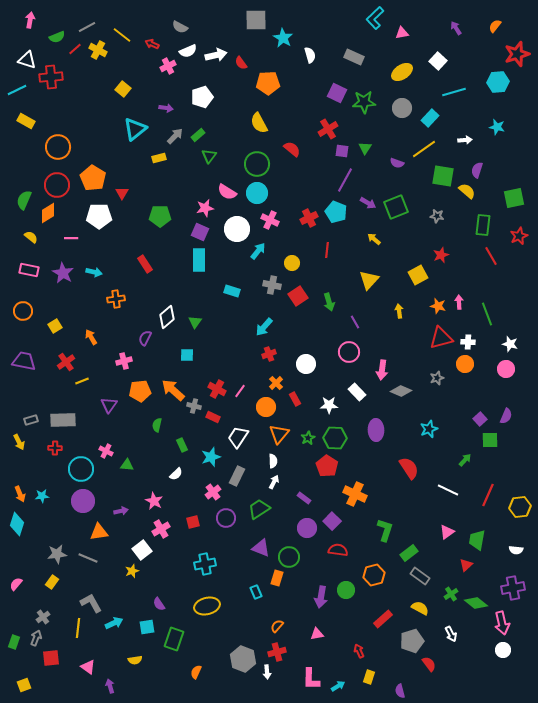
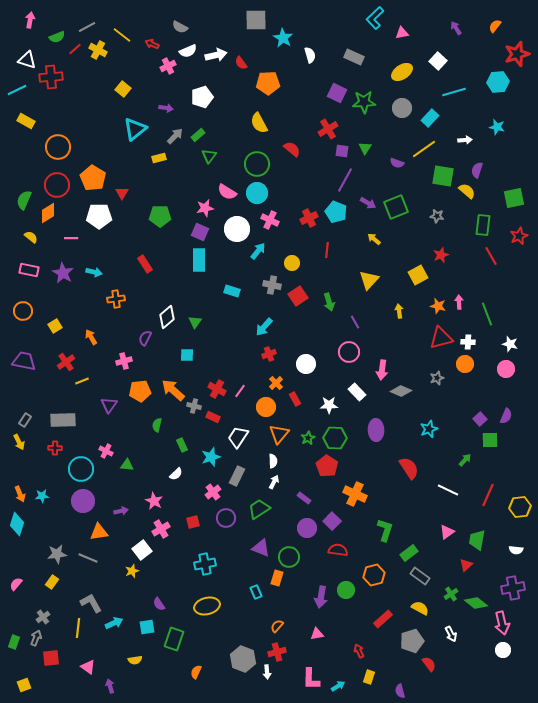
gray rectangle at (31, 420): moved 6 px left; rotated 40 degrees counterclockwise
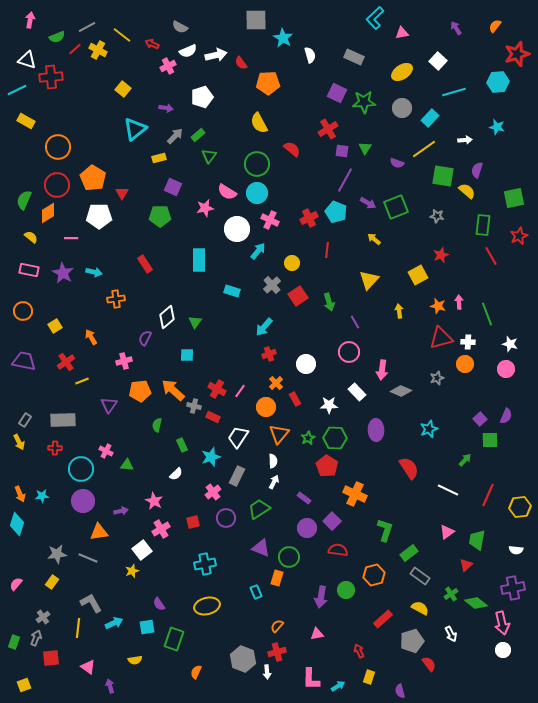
purple square at (200, 232): moved 27 px left, 45 px up
gray cross at (272, 285): rotated 36 degrees clockwise
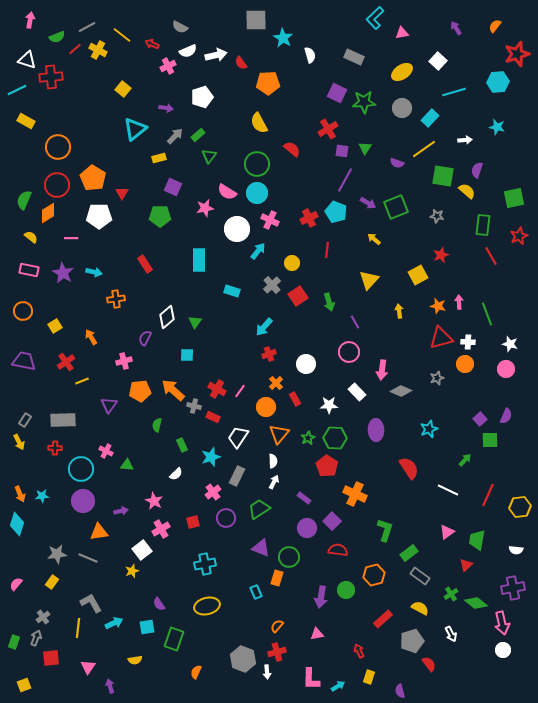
pink triangle at (88, 667): rotated 28 degrees clockwise
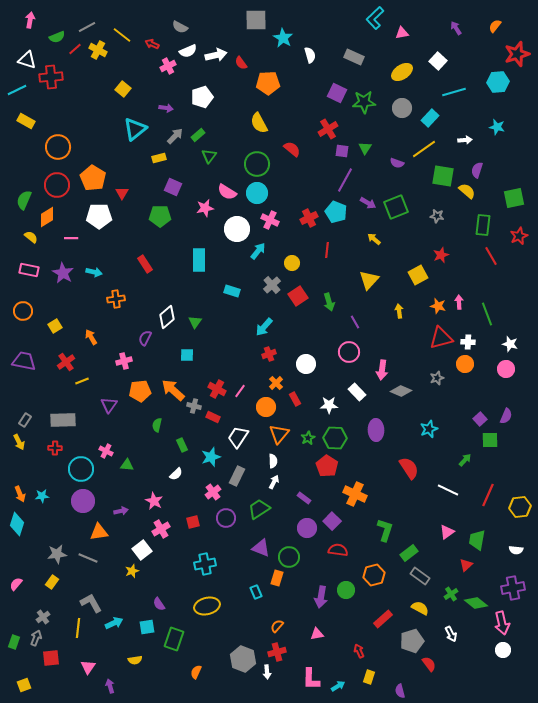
orange diamond at (48, 213): moved 1 px left, 4 px down
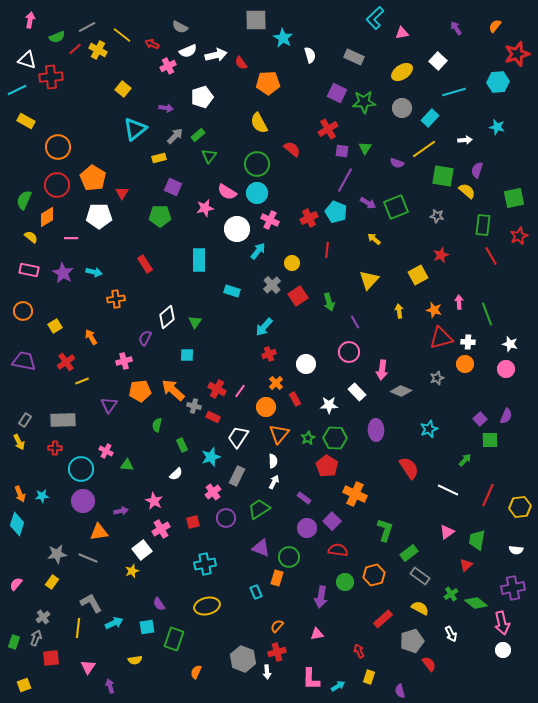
orange star at (438, 306): moved 4 px left, 4 px down
green circle at (346, 590): moved 1 px left, 8 px up
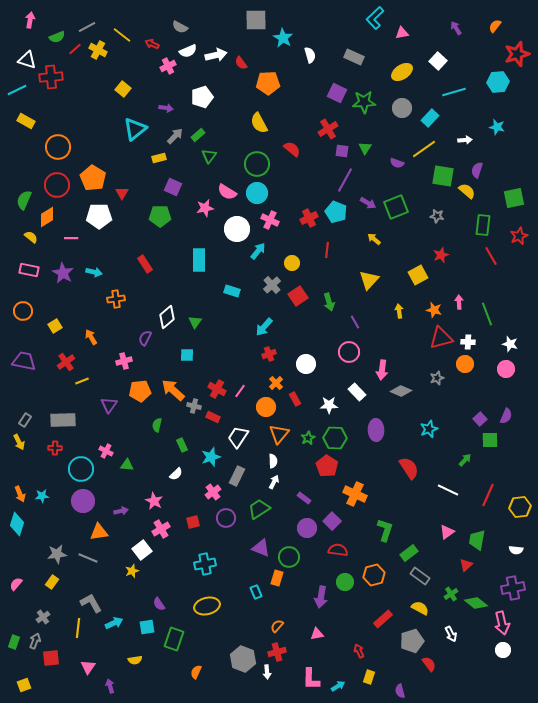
gray arrow at (36, 638): moved 1 px left, 3 px down
